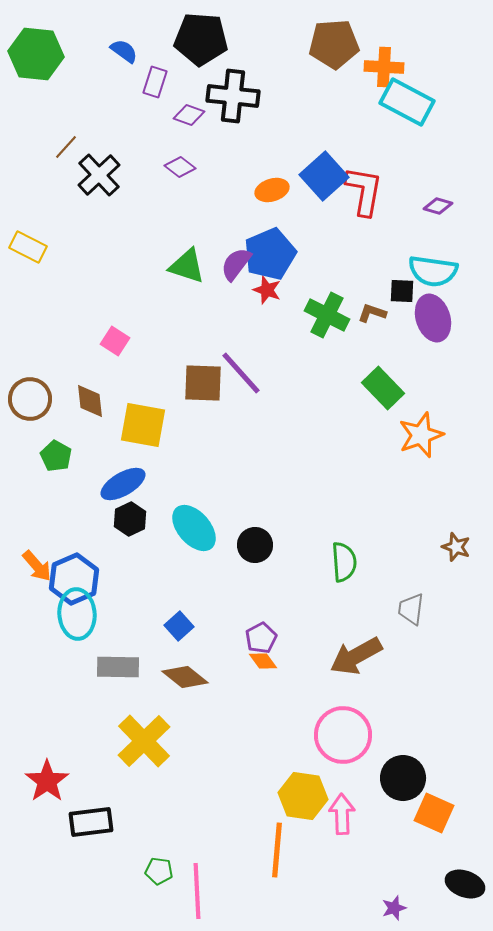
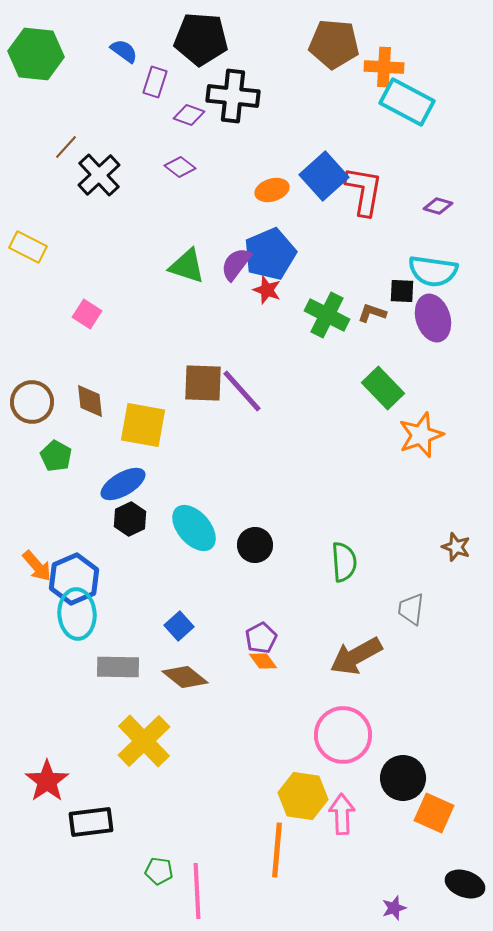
brown pentagon at (334, 44): rotated 9 degrees clockwise
pink square at (115, 341): moved 28 px left, 27 px up
purple line at (241, 373): moved 1 px right, 18 px down
brown circle at (30, 399): moved 2 px right, 3 px down
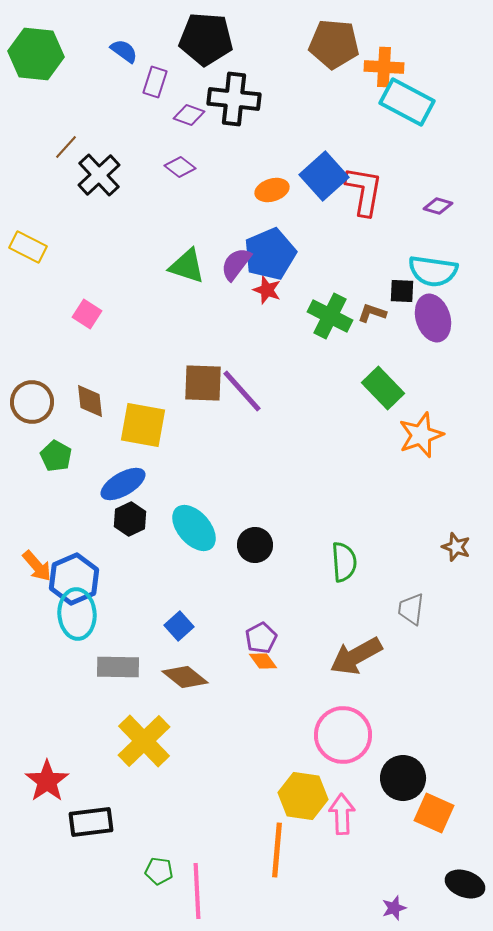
black pentagon at (201, 39): moved 5 px right
black cross at (233, 96): moved 1 px right, 3 px down
green cross at (327, 315): moved 3 px right, 1 px down
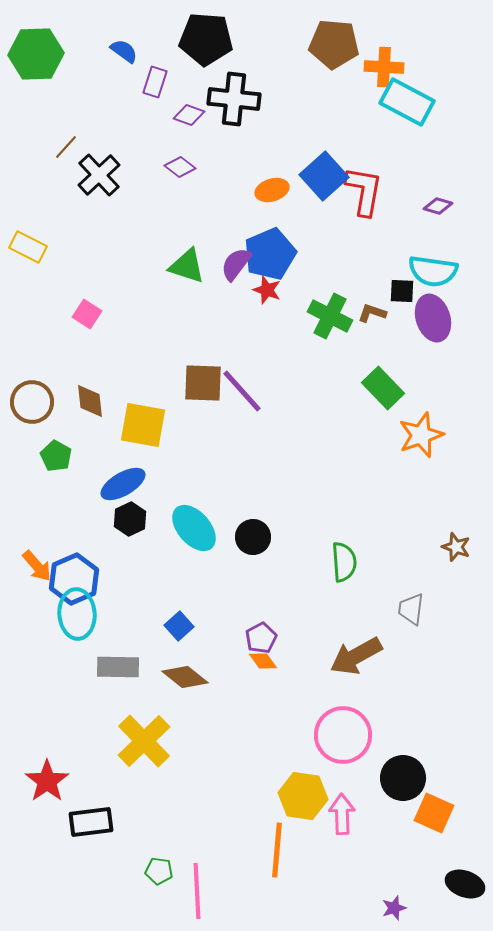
green hexagon at (36, 54): rotated 8 degrees counterclockwise
black circle at (255, 545): moved 2 px left, 8 px up
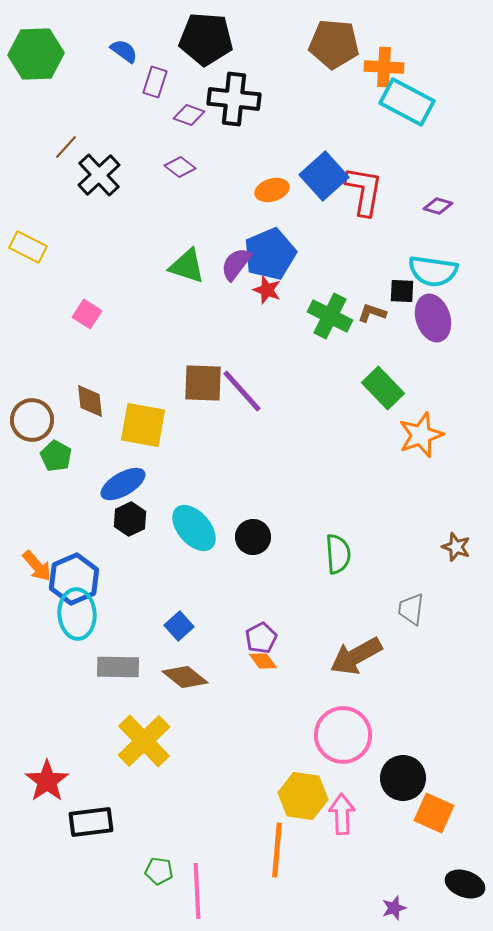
brown circle at (32, 402): moved 18 px down
green semicircle at (344, 562): moved 6 px left, 8 px up
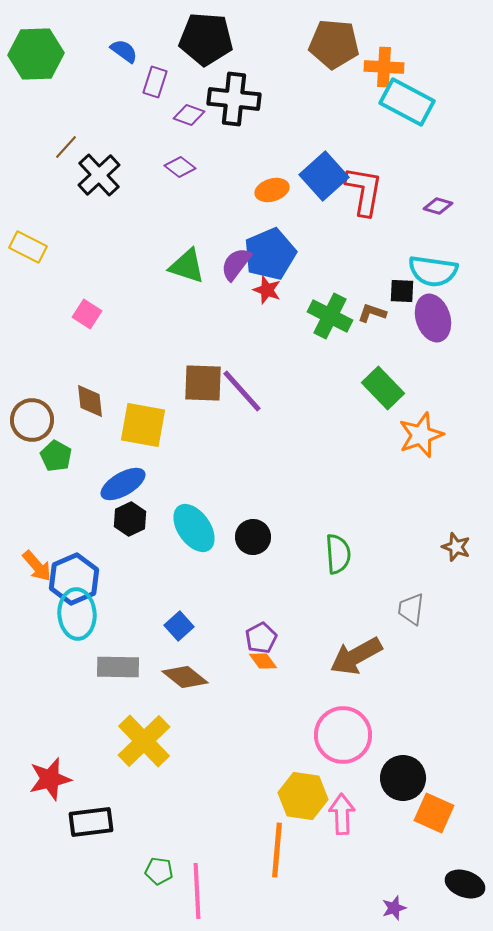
cyan ellipse at (194, 528): rotated 6 degrees clockwise
red star at (47, 781): moved 3 px right, 2 px up; rotated 21 degrees clockwise
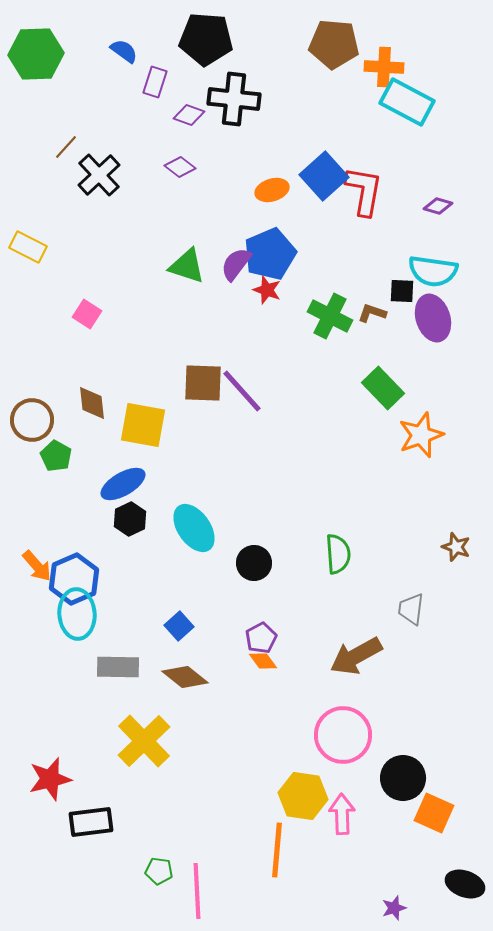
brown diamond at (90, 401): moved 2 px right, 2 px down
black circle at (253, 537): moved 1 px right, 26 px down
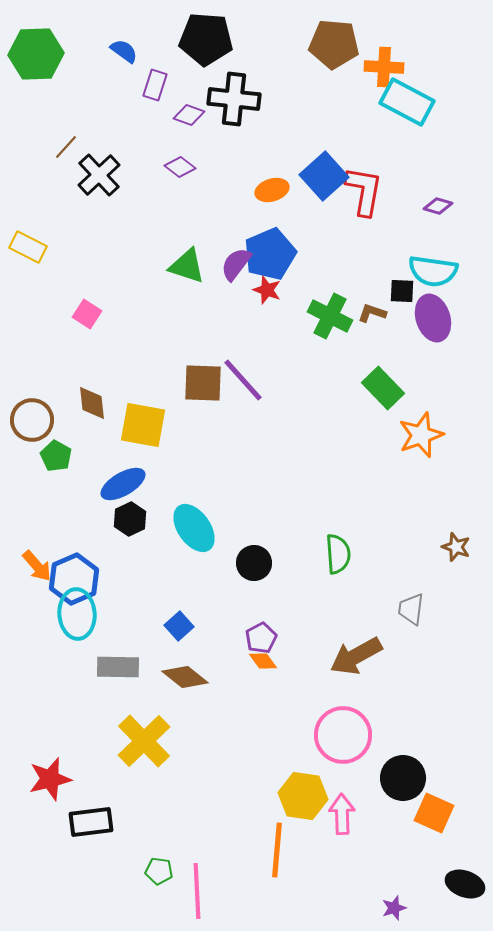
purple rectangle at (155, 82): moved 3 px down
purple line at (242, 391): moved 1 px right, 11 px up
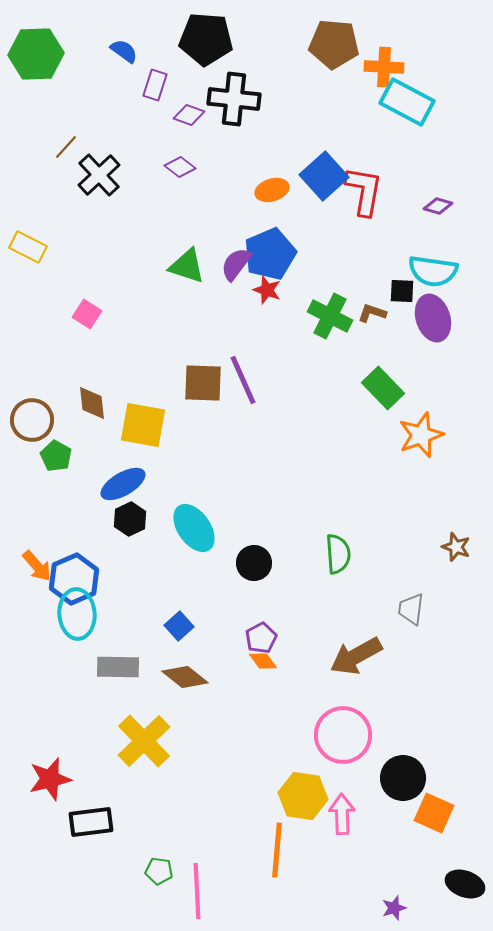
purple line at (243, 380): rotated 18 degrees clockwise
